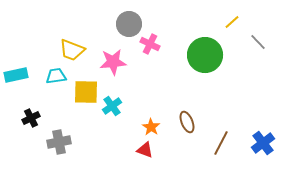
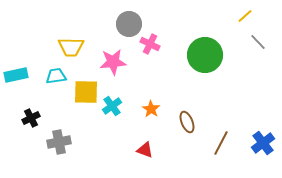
yellow line: moved 13 px right, 6 px up
yellow trapezoid: moved 1 px left, 3 px up; rotated 20 degrees counterclockwise
orange star: moved 18 px up
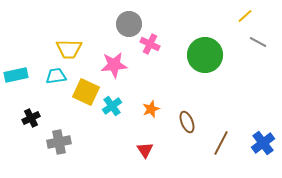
gray line: rotated 18 degrees counterclockwise
yellow trapezoid: moved 2 px left, 2 px down
pink star: moved 1 px right, 3 px down
yellow square: rotated 24 degrees clockwise
orange star: rotated 18 degrees clockwise
red triangle: rotated 36 degrees clockwise
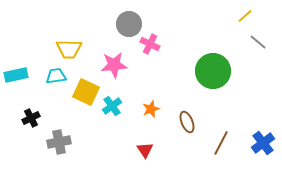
gray line: rotated 12 degrees clockwise
green circle: moved 8 px right, 16 px down
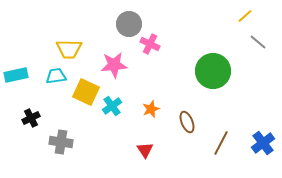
gray cross: moved 2 px right; rotated 20 degrees clockwise
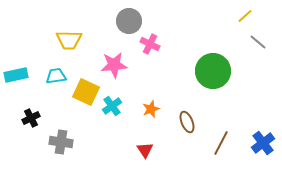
gray circle: moved 3 px up
yellow trapezoid: moved 9 px up
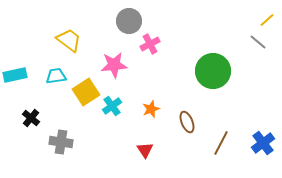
yellow line: moved 22 px right, 4 px down
yellow trapezoid: rotated 144 degrees counterclockwise
pink cross: rotated 36 degrees clockwise
cyan rectangle: moved 1 px left
yellow square: rotated 32 degrees clockwise
black cross: rotated 24 degrees counterclockwise
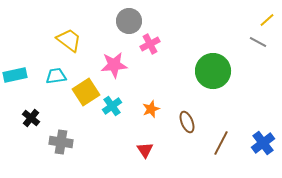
gray line: rotated 12 degrees counterclockwise
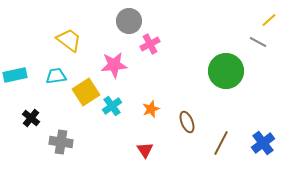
yellow line: moved 2 px right
green circle: moved 13 px right
